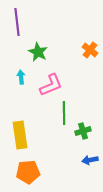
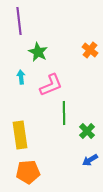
purple line: moved 2 px right, 1 px up
green cross: moved 4 px right; rotated 28 degrees counterclockwise
blue arrow: rotated 21 degrees counterclockwise
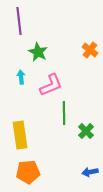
green cross: moved 1 px left
blue arrow: moved 12 px down; rotated 21 degrees clockwise
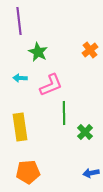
orange cross: rotated 14 degrees clockwise
cyan arrow: moved 1 px left, 1 px down; rotated 80 degrees counterclockwise
green cross: moved 1 px left, 1 px down
yellow rectangle: moved 8 px up
blue arrow: moved 1 px right, 1 px down
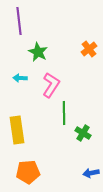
orange cross: moved 1 px left, 1 px up
pink L-shape: rotated 35 degrees counterclockwise
yellow rectangle: moved 3 px left, 3 px down
green cross: moved 2 px left, 1 px down; rotated 14 degrees counterclockwise
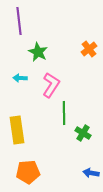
blue arrow: rotated 21 degrees clockwise
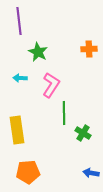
orange cross: rotated 35 degrees clockwise
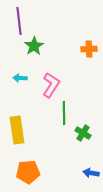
green star: moved 4 px left, 6 px up; rotated 12 degrees clockwise
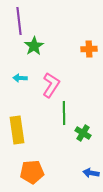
orange pentagon: moved 4 px right
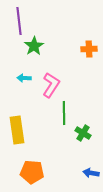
cyan arrow: moved 4 px right
orange pentagon: rotated 10 degrees clockwise
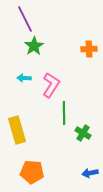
purple line: moved 6 px right, 2 px up; rotated 20 degrees counterclockwise
yellow rectangle: rotated 8 degrees counterclockwise
blue arrow: moved 1 px left; rotated 21 degrees counterclockwise
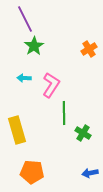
orange cross: rotated 28 degrees counterclockwise
